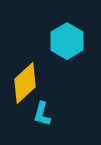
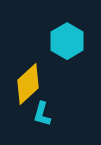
yellow diamond: moved 3 px right, 1 px down
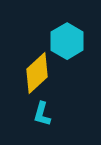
yellow diamond: moved 9 px right, 11 px up
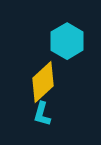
yellow diamond: moved 6 px right, 9 px down
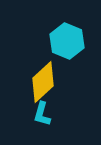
cyan hexagon: rotated 8 degrees counterclockwise
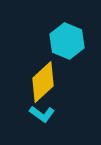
cyan L-shape: rotated 70 degrees counterclockwise
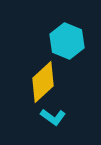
cyan L-shape: moved 11 px right, 3 px down
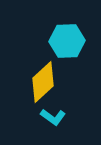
cyan hexagon: rotated 24 degrees counterclockwise
